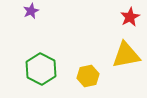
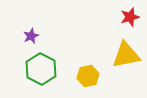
purple star: moved 25 px down
red star: rotated 12 degrees clockwise
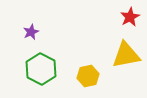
red star: rotated 12 degrees counterclockwise
purple star: moved 4 px up
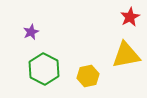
green hexagon: moved 3 px right
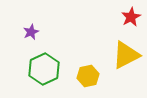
red star: moved 1 px right
yellow triangle: rotated 16 degrees counterclockwise
green hexagon: rotated 8 degrees clockwise
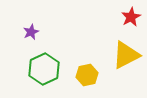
yellow hexagon: moved 1 px left, 1 px up
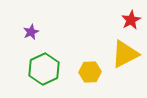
red star: moved 3 px down
yellow triangle: moved 1 px left, 1 px up
yellow hexagon: moved 3 px right, 3 px up; rotated 10 degrees clockwise
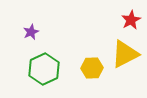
yellow hexagon: moved 2 px right, 4 px up
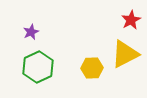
green hexagon: moved 6 px left, 2 px up
